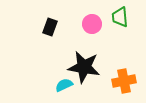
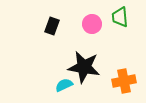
black rectangle: moved 2 px right, 1 px up
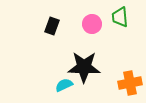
black star: rotated 8 degrees counterclockwise
orange cross: moved 6 px right, 2 px down
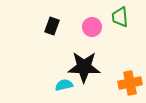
pink circle: moved 3 px down
cyan semicircle: rotated 12 degrees clockwise
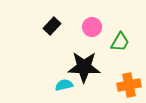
green trapezoid: moved 25 px down; rotated 145 degrees counterclockwise
black rectangle: rotated 24 degrees clockwise
orange cross: moved 1 px left, 2 px down
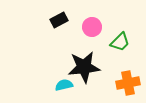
black rectangle: moved 7 px right, 6 px up; rotated 18 degrees clockwise
green trapezoid: rotated 15 degrees clockwise
black star: rotated 8 degrees counterclockwise
orange cross: moved 1 px left, 2 px up
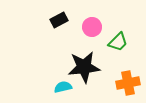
green trapezoid: moved 2 px left
cyan semicircle: moved 1 px left, 2 px down
